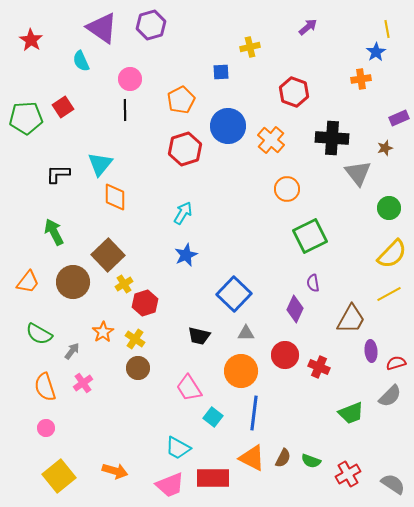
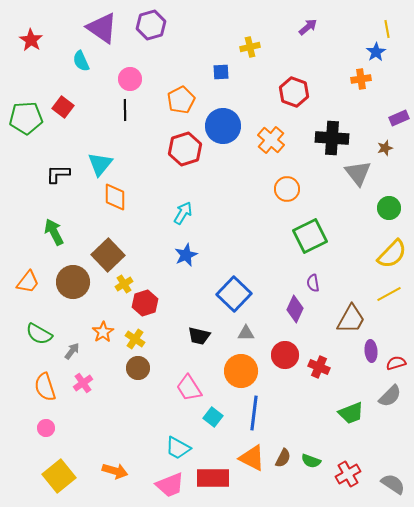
red square at (63, 107): rotated 20 degrees counterclockwise
blue circle at (228, 126): moved 5 px left
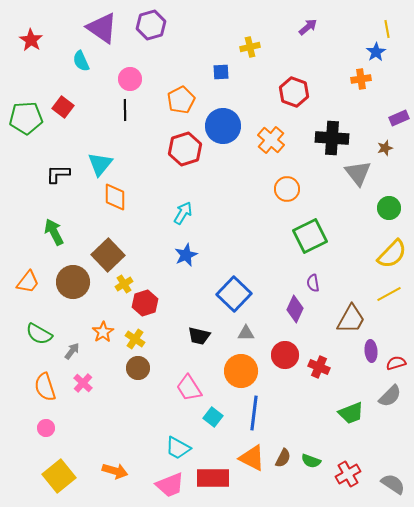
pink cross at (83, 383): rotated 12 degrees counterclockwise
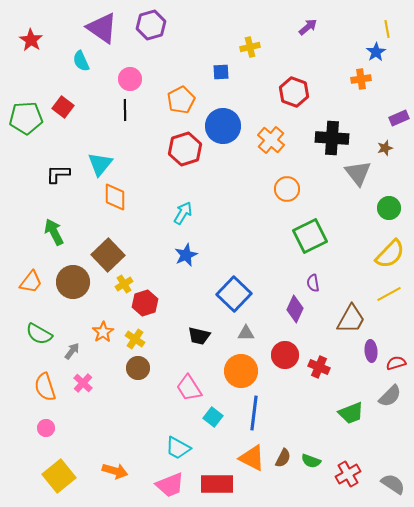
yellow semicircle at (392, 254): moved 2 px left
orange trapezoid at (28, 282): moved 3 px right
red rectangle at (213, 478): moved 4 px right, 6 px down
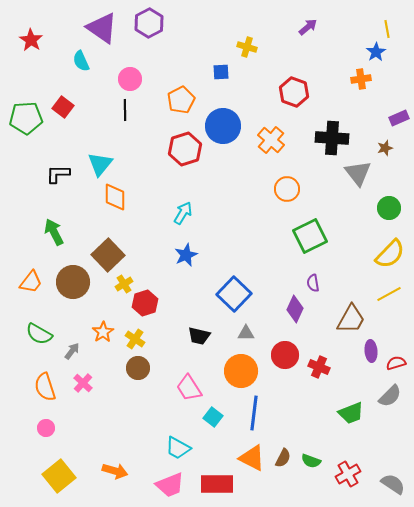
purple hexagon at (151, 25): moved 2 px left, 2 px up; rotated 12 degrees counterclockwise
yellow cross at (250, 47): moved 3 px left; rotated 30 degrees clockwise
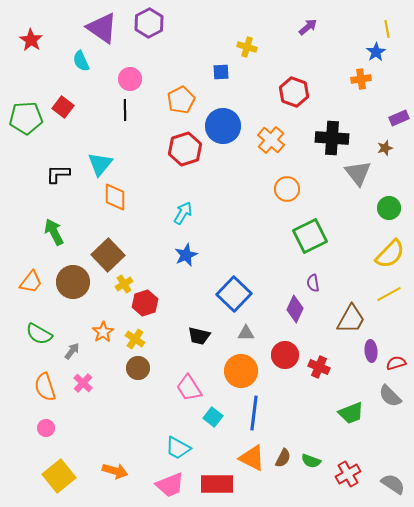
gray semicircle at (390, 396): rotated 90 degrees clockwise
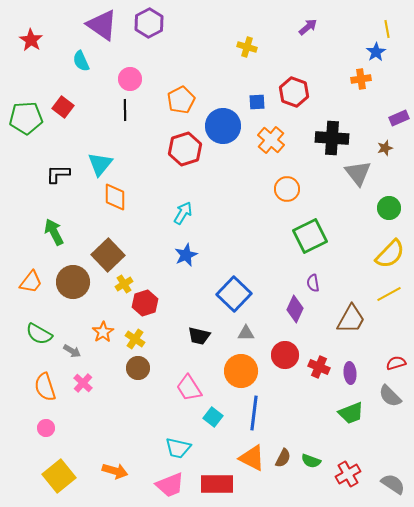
purple triangle at (102, 28): moved 3 px up
blue square at (221, 72): moved 36 px right, 30 px down
gray arrow at (72, 351): rotated 84 degrees clockwise
purple ellipse at (371, 351): moved 21 px left, 22 px down
cyan trapezoid at (178, 448): rotated 16 degrees counterclockwise
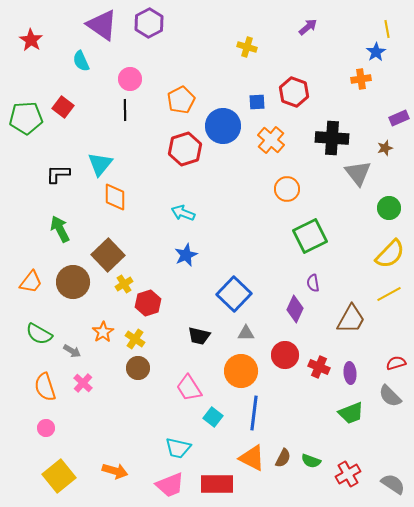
cyan arrow at (183, 213): rotated 100 degrees counterclockwise
green arrow at (54, 232): moved 6 px right, 3 px up
red hexagon at (145, 303): moved 3 px right
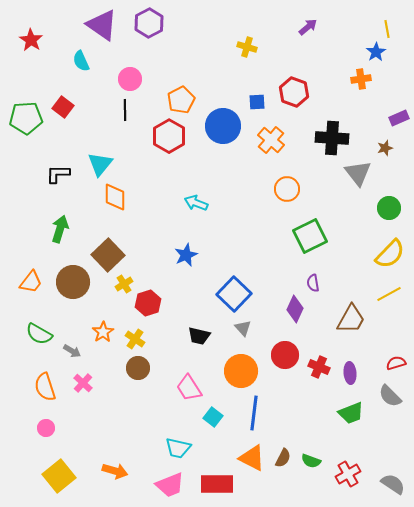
red hexagon at (185, 149): moved 16 px left, 13 px up; rotated 12 degrees counterclockwise
cyan arrow at (183, 213): moved 13 px right, 10 px up
green arrow at (60, 229): rotated 44 degrees clockwise
gray triangle at (246, 333): moved 3 px left, 5 px up; rotated 48 degrees clockwise
